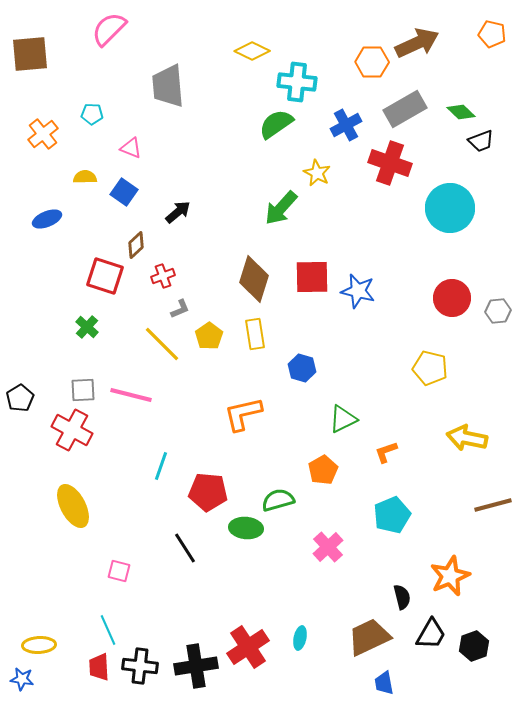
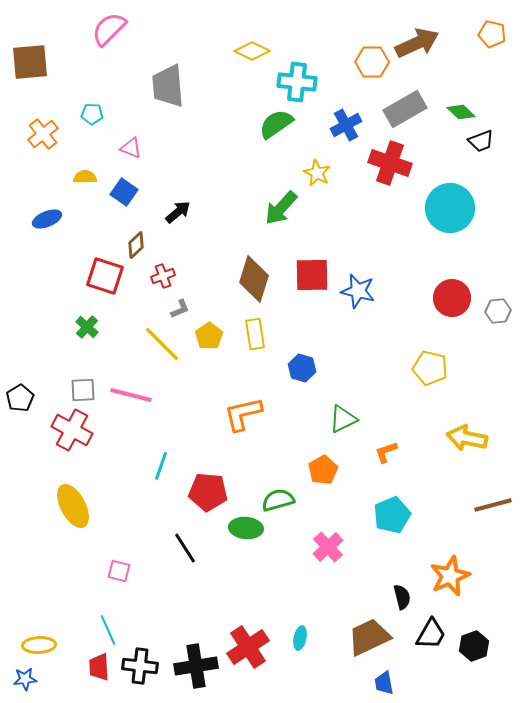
brown square at (30, 54): moved 8 px down
red square at (312, 277): moved 2 px up
blue star at (22, 679): moved 3 px right; rotated 15 degrees counterclockwise
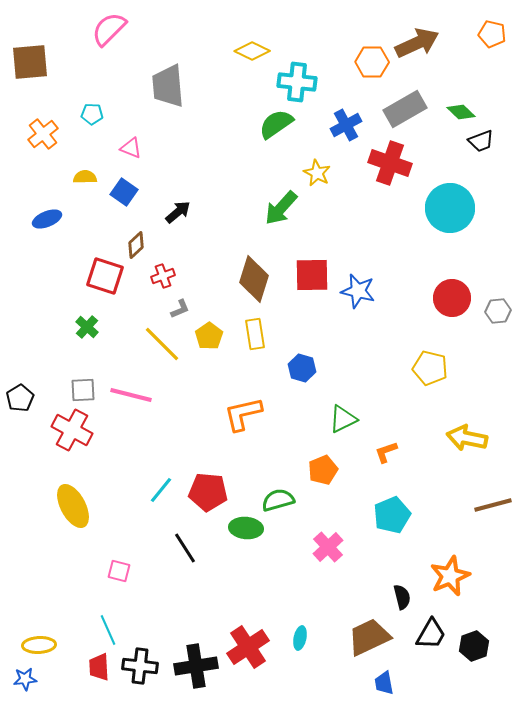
cyan line at (161, 466): moved 24 px down; rotated 20 degrees clockwise
orange pentagon at (323, 470): rotated 8 degrees clockwise
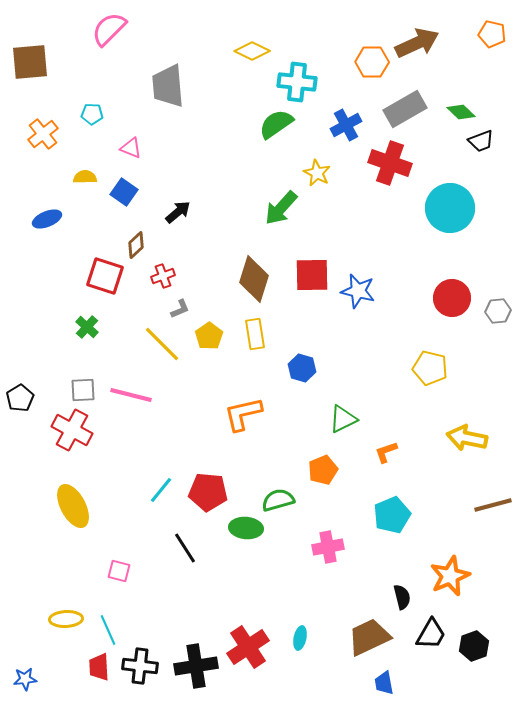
pink cross at (328, 547): rotated 32 degrees clockwise
yellow ellipse at (39, 645): moved 27 px right, 26 px up
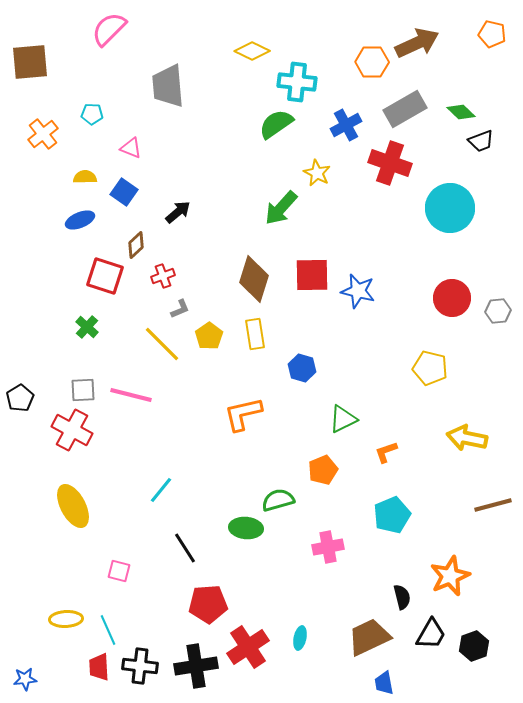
blue ellipse at (47, 219): moved 33 px right, 1 px down
red pentagon at (208, 492): moved 112 px down; rotated 9 degrees counterclockwise
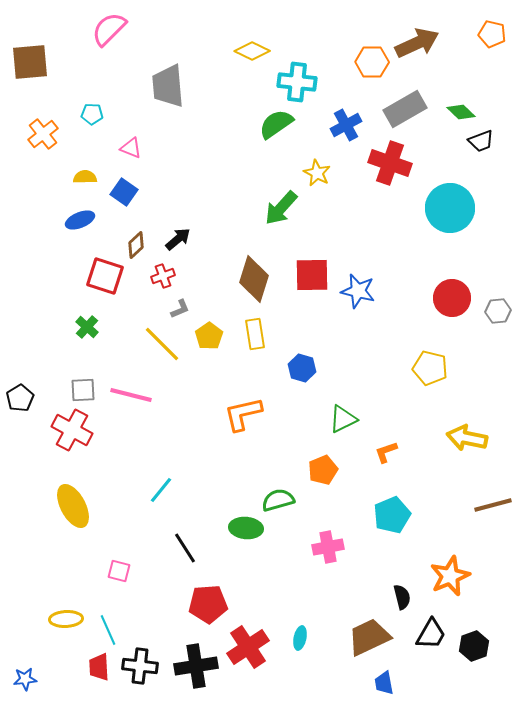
black arrow at (178, 212): moved 27 px down
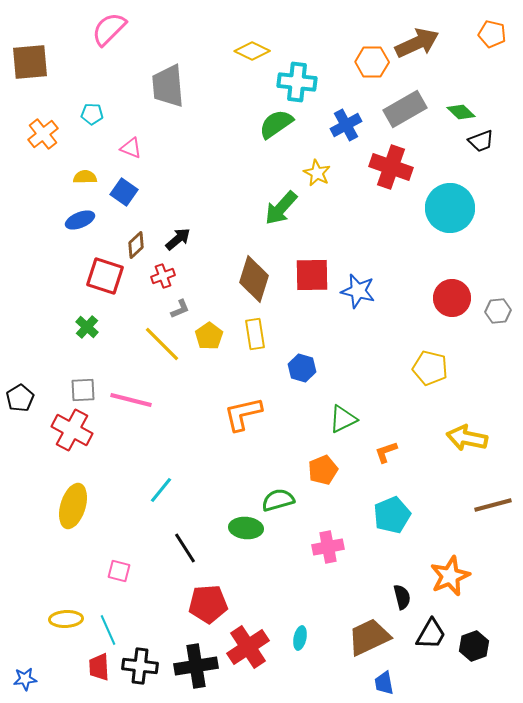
red cross at (390, 163): moved 1 px right, 4 px down
pink line at (131, 395): moved 5 px down
yellow ellipse at (73, 506): rotated 45 degrees clockwise
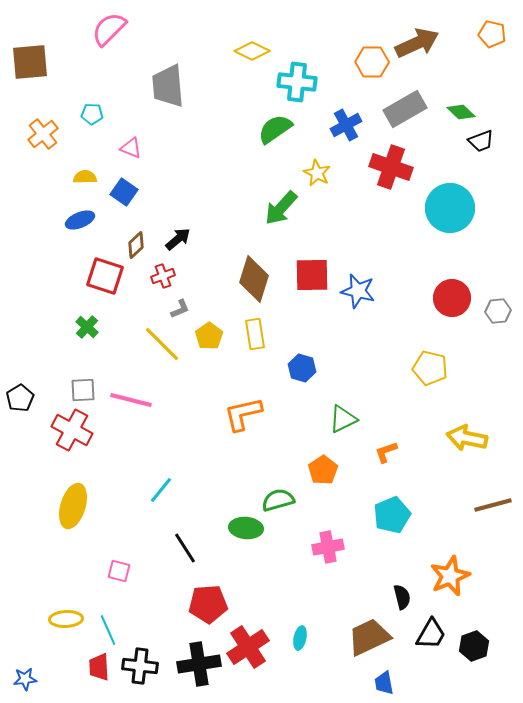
green semicircle at (276, 124): moved 1 px left, 5 px down
orange pentagon at (323, 470): rotated 12 degrees counterclockwise
black cross at (196, 666): moved 3 px right, 2 px up
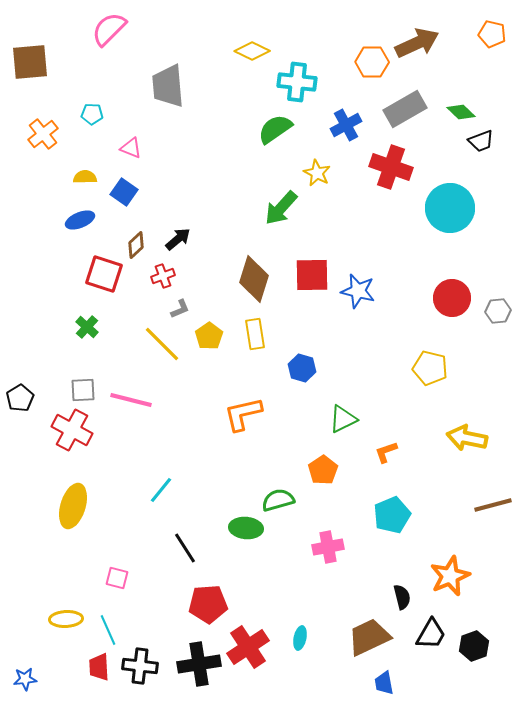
red square at (105, 276): moved 1 px left, 2 px up
pink square at (119, 571): moved 2 px left, 7 px down
